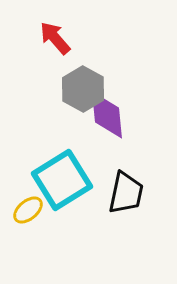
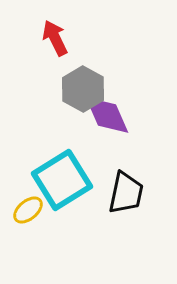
red arrow: rotated 15 degrees clockwise
purple diamond: rotated 18 degrees counterclockwise
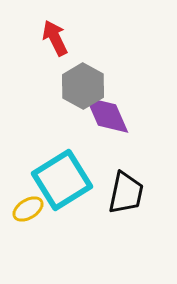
gray hexagon: moved 3 px up
yellow ellipse: moved 1 px up; rotated 8 degrees clockwise
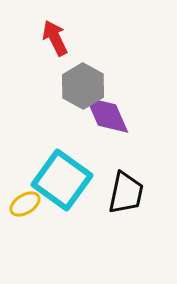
cyan square: rotated 22 degrees counterclockwise
yellow ellipse: moved 3 px left, 5 px up
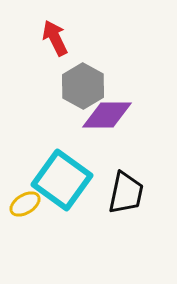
purple diamond: rotated 66 degrees counterclockwise
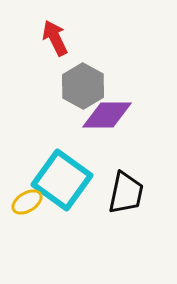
yellow ellipse: moved 2 px right, 2 px up
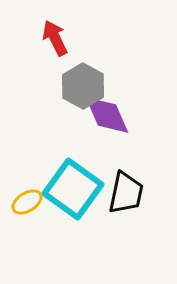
purple diamond: rotated 66 degrees clockwise
cyan square: moved 11 px right, 9 px down
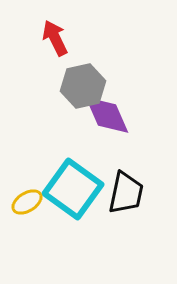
gray hexagon: rotated 18 degrees clockwise
